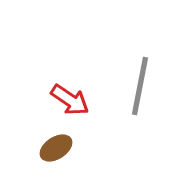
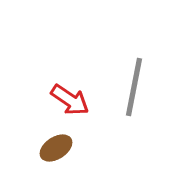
gray line: moved 6 px left, 1 px down
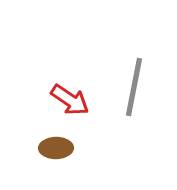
brown ellipse: rotated 32 degrees clockwise
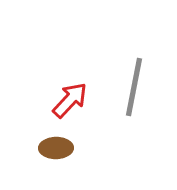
red arrow: rotated 81 degrees counterclockwise
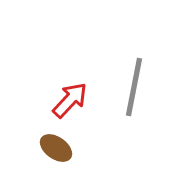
brown ellipse: rotated 36 degrees clockwise
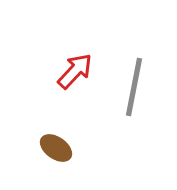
red arrow: moved 5 px right, 29 px up
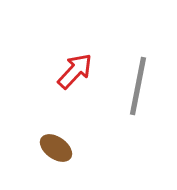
gray line: moved 4 px right, 1 px up
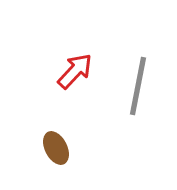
brown ellipse: rotated 28 degrees clockwise
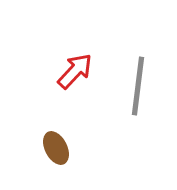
gray line: rotated 4 degrees counterclockwise
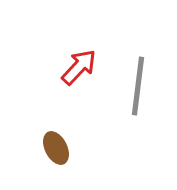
red arrow: moved 4 px right, 4 px up
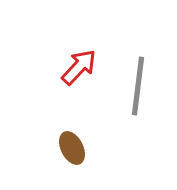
brown ellipse: moved 16 px right
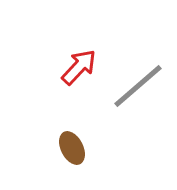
gray line: rotated 42 degrees clockwise
